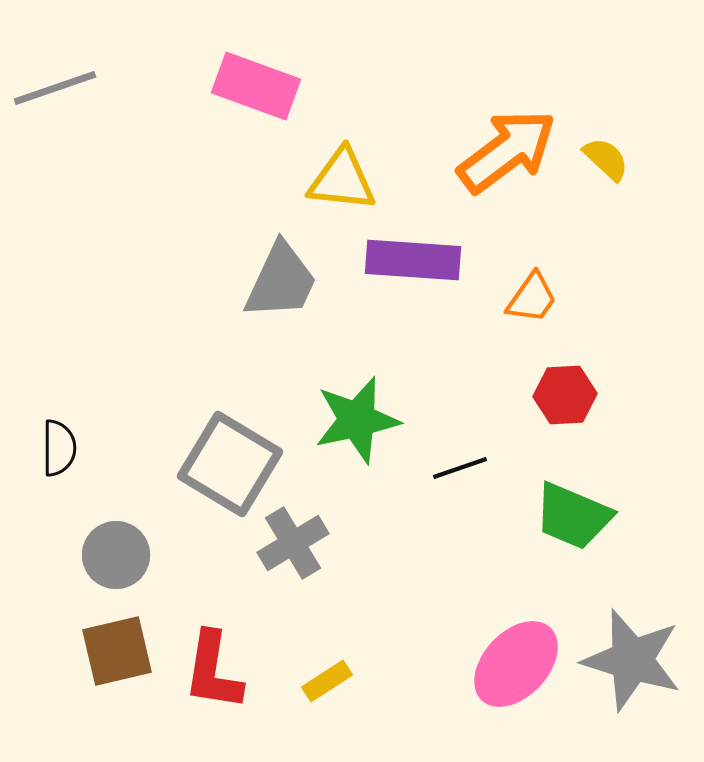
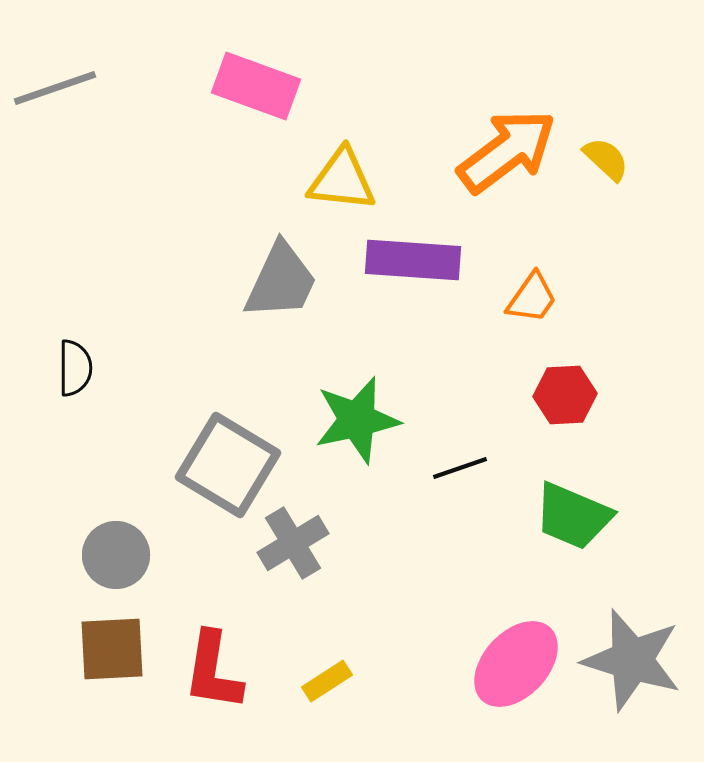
black semicircle: moved 16 px right, 80 px up
gray square: moved 2 px left, 1 px down
brown square: moved 5 px left, 2 px up; rotated 10 degrees clockwise
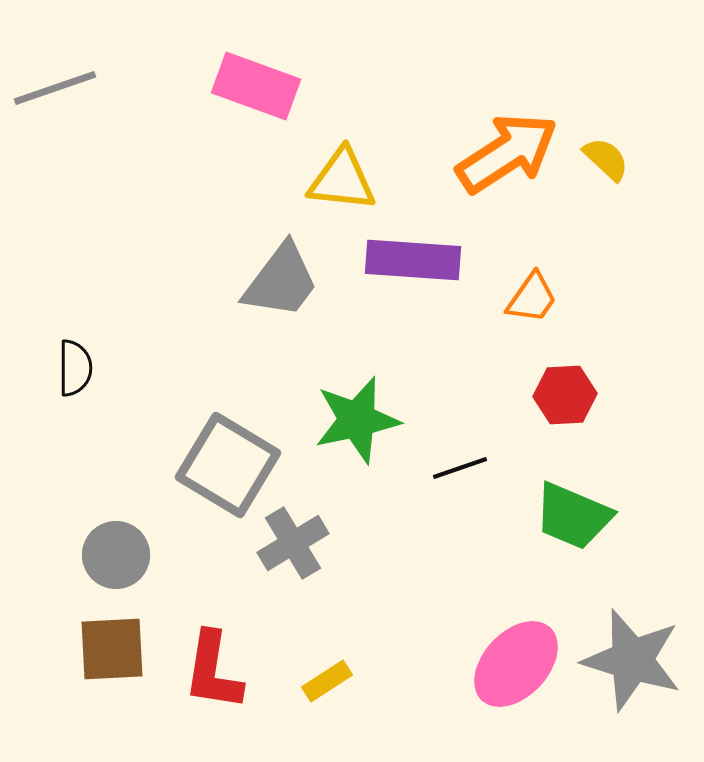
orange arrow: moved 2 px down; rotated 4 degrees clockwise
gray trapezoid: rotated 12 degrees clockwise
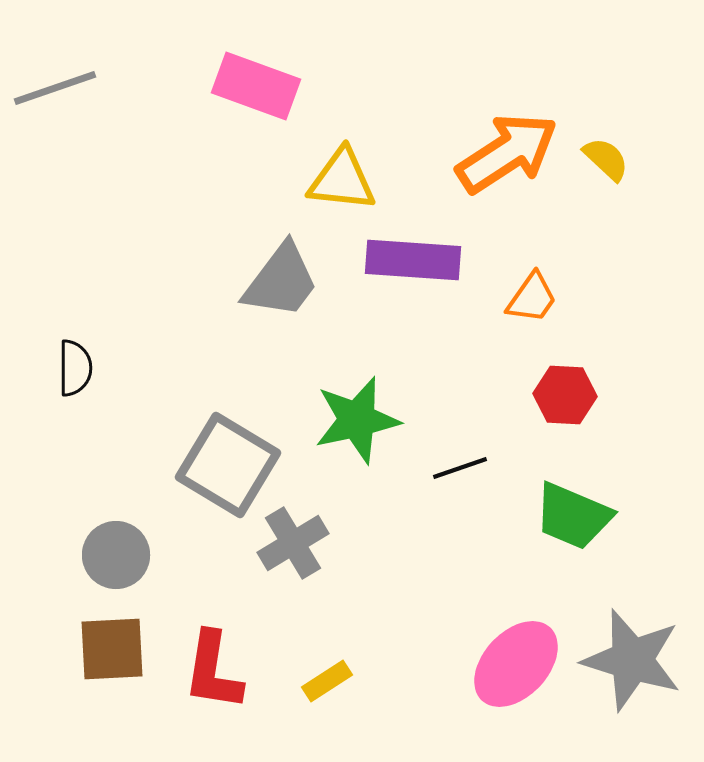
red hexagon: rotated 6 degrees clockwise
